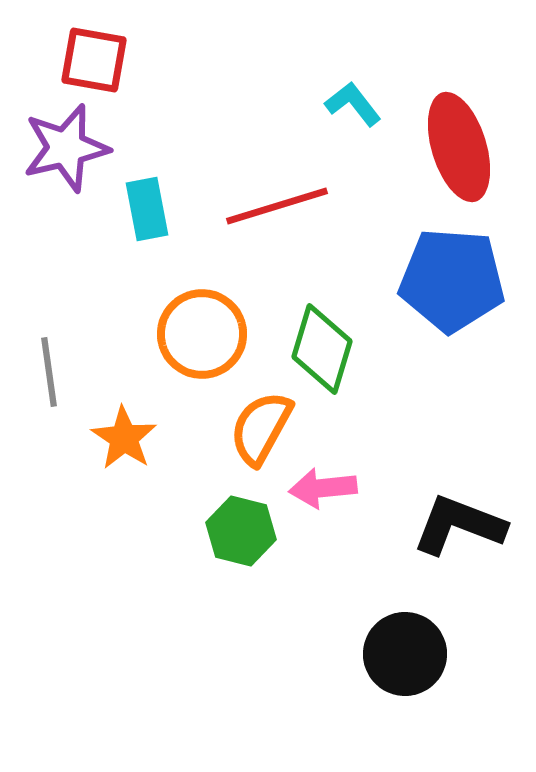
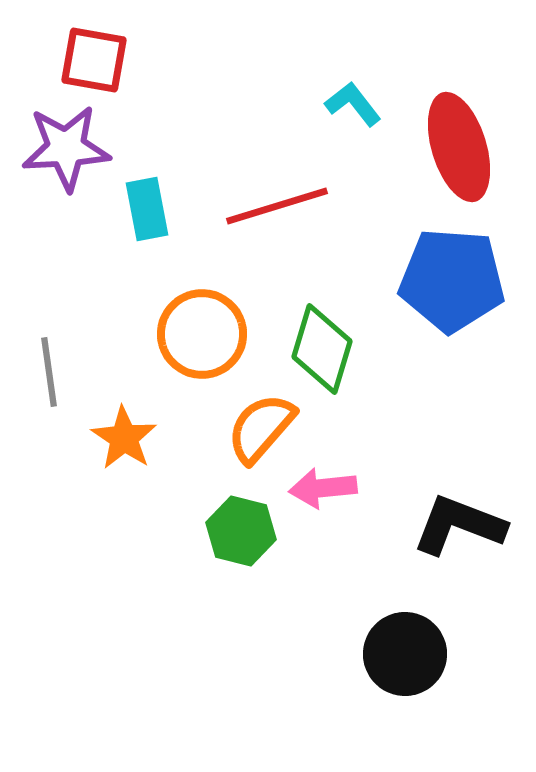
purple star: rotated 10 degrees clockwise
orange semicircle: rotated 12 degrees clockwise
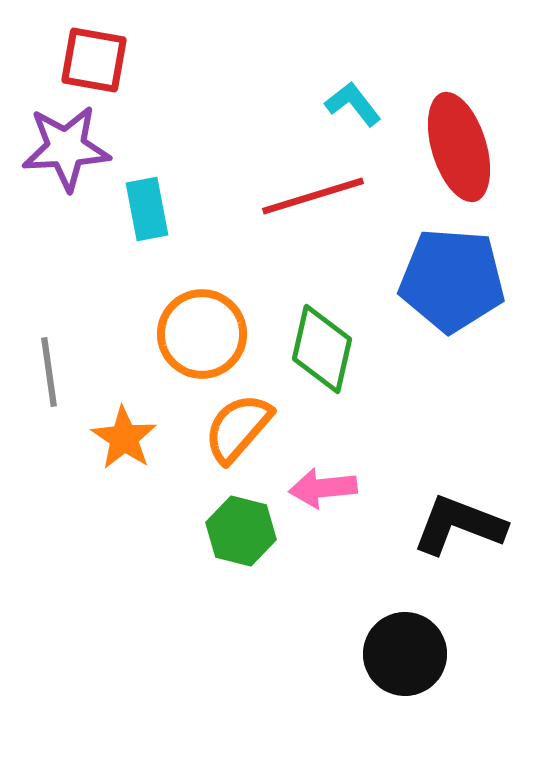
red line: moved 36 px right, 10 px up
green diamond: rotated 4 degrees counterclockwise
orange semicircle: moved 23 px left
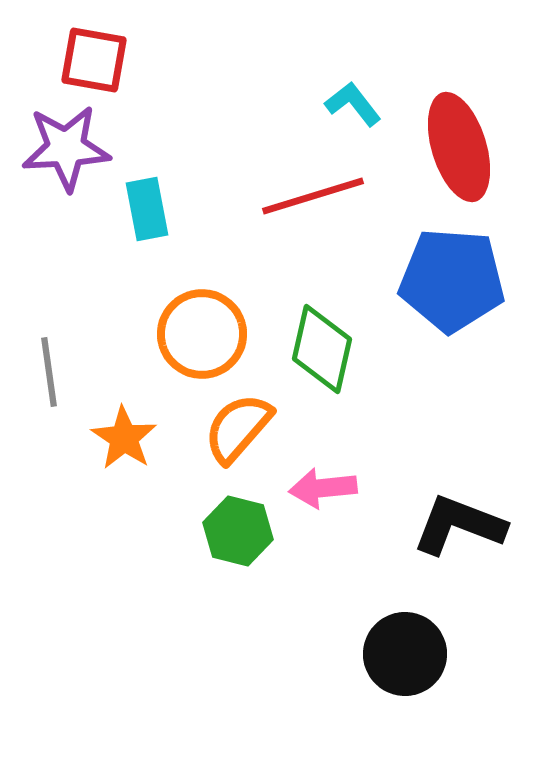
green hexagon: moved 3 px left
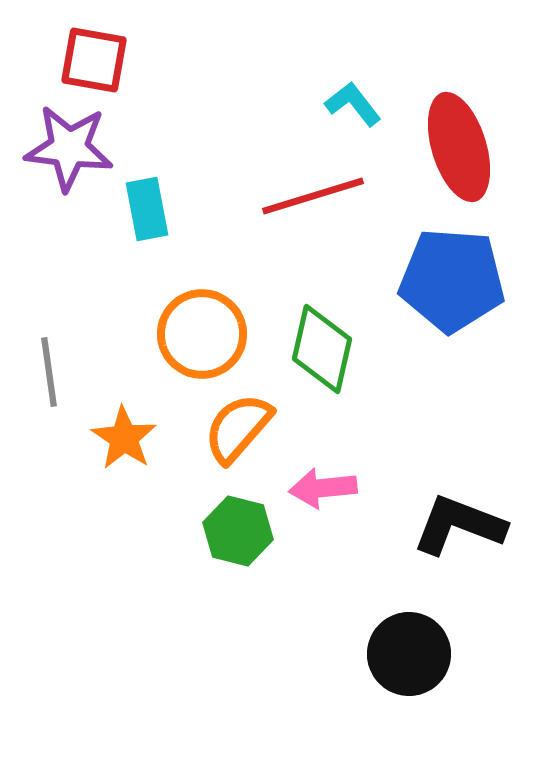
purple star: moved 3 px right; rotated 10 degrees clockwise
black circle: moved 4 px right
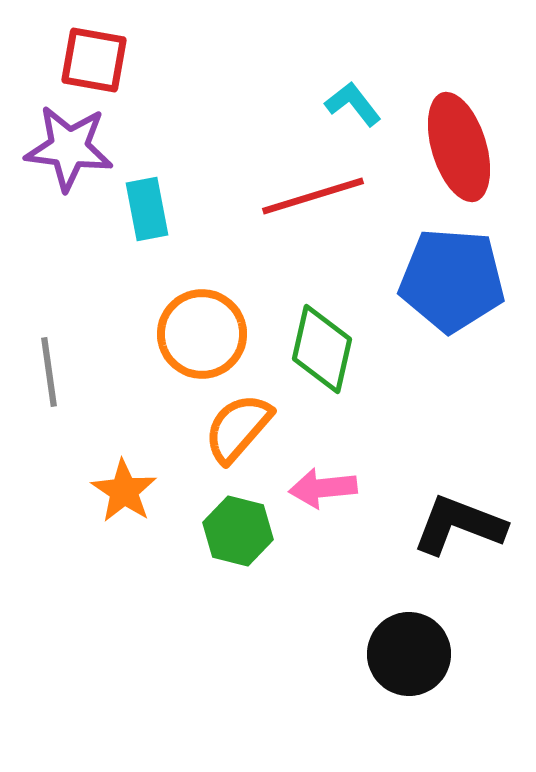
orange star: moved 53 px down
